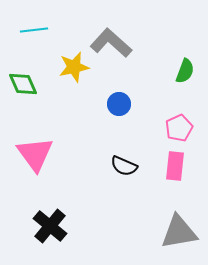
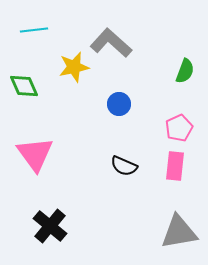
green diamond: moved 1 px right, 2 px down
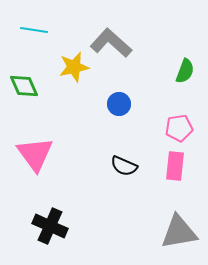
cyan line: rotated 16 degrees clockwise
pink pentagon: rotated 16 degrees clockwise
black cross: rotated 16 degrees counterclockwise
